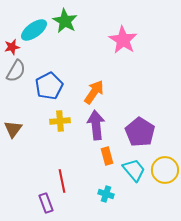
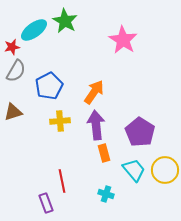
brown triangle: moved 17 px up; rotated 36 degrees clockwise
orange rectangle: moved 3 px left, 3 px up
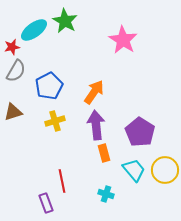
yellow cross: moved 5 px left; rotated 12 degrees counterclockwise
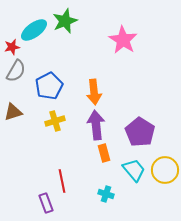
green star: rotated 20 degrees clockwise
orange arrow: rotated 140 degrees clockwise
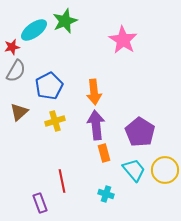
brown triangle: moved 6 px right; rotated 24 degrees counterclockwise
purple rectangle: moved 6 px left
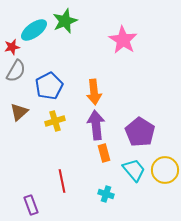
purple rectangle: moved 9 px left, 2 px down
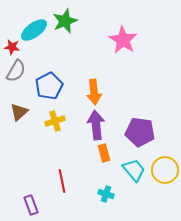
red star: rotated 21 degrees clockwise
purple pentagon: rotated 24 degrees counterclockwise
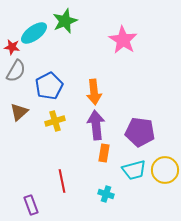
cyan ellipse: moved 3 px down
orange rectangle: rotated 24 degrees clockwise
cyan trapezoid: rotated 115 degrees clockwise
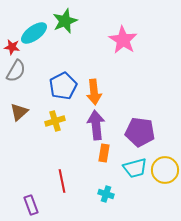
blue pentagon: moved 14 px right
cyan trapezoid: moved 1 px right, 2 px up
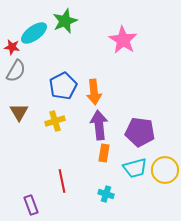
brown triangle: rotated 18 degrees counterclockwise
purple arrow: moved 3 px right
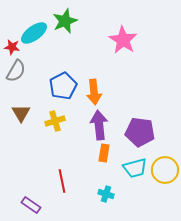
brown triangle: moved 2 px right, 1 px down
purple rectangle: rotated 36 degrees counterclockwise
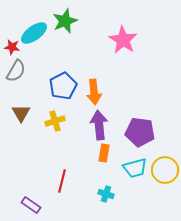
red line: rotated 25 degrees clockwise
